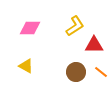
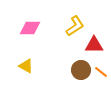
brown circle: moved 5 px right, 2 px up
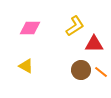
red triangle: moved 1 px up
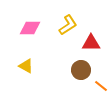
yellow L-shape: moved 7 px left, 1 px up
red triangle: moved 3 px left, 1 px up
orange line: moved 14 px down
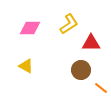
yellow L-shape: moved 1 px right, 1 px up
orange line: moved 2 px down
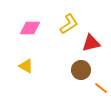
red triangle: rotated 12 degrees counterclockwise
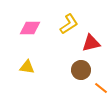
yellow triangle: moved 1 px right, 1 px down; rotated 21 degrees counterclockwise
